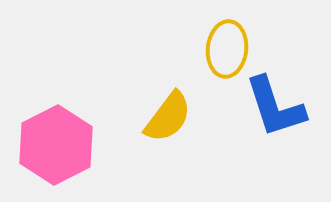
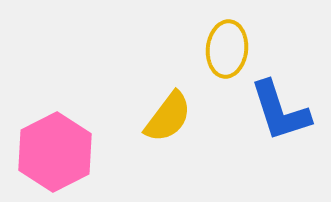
blue L-shape: moved 5 px right, 4 px down
pink hexagon: moved 1 px left, 7 px down
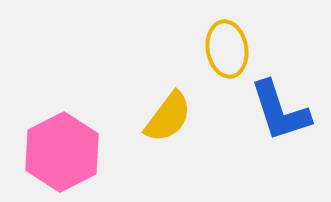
yellow ellipse: rotated 16 degrees counterclockwise
pink hexagon: moved 7 px right
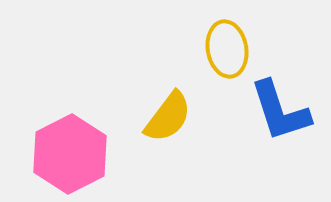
pink hexagon: moved 8 px right, 2 px down
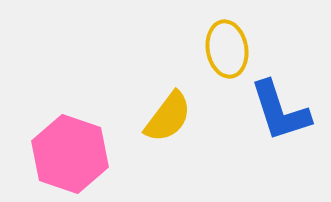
pink hexagon: rotated 14 degrees counterclockwise
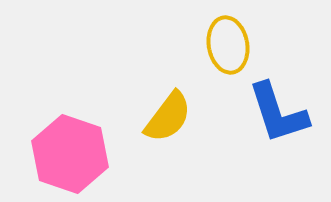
yellow ellipse: moved 1 px right, 4 px up
blue L-shape: moved 2 px left, 2 px down
